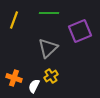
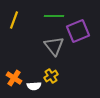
green line: moved 5 px right, 3 px down
purple square: moved 2 px left
gray triangle: moved 6 px right, 2 px up; rotated 25 degrees counterclockwise
orange cross: rotated 14 degrees clockwise
white semicircle: rotated 120 degrees counterclockwise
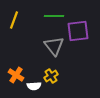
purple square: rotated 15 degrees clockwise
orange cross: moved 2 px right, 3 px up
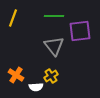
yellow line: moved 1 px left, 2 px up
purple square: moved 2 px right
white semicircle: moved 2 px right, 1 px down
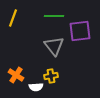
yellow cross: rotated 24 degrees clockwise
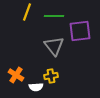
yellow line: moved 14 px right, 6 px up
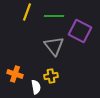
purple square: rotated 35 degrees clockwise
orange cross: moved 1 px left, 1 px up; rotated 14 degrees counterclockwise
white semicircle: rotated 96 degrees counterclockwise
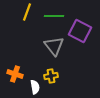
white semicircle: moved 1 px left
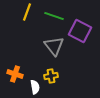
green line: rotated 18 degrees clockwise
